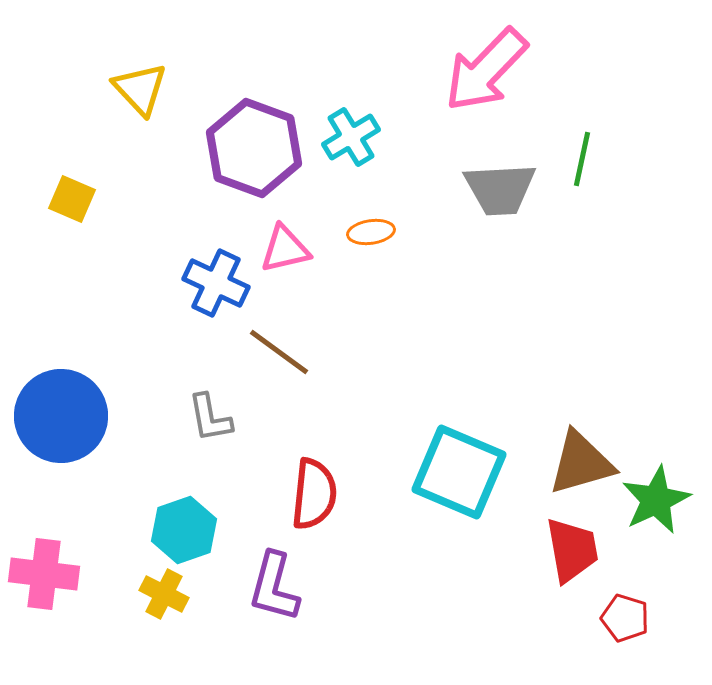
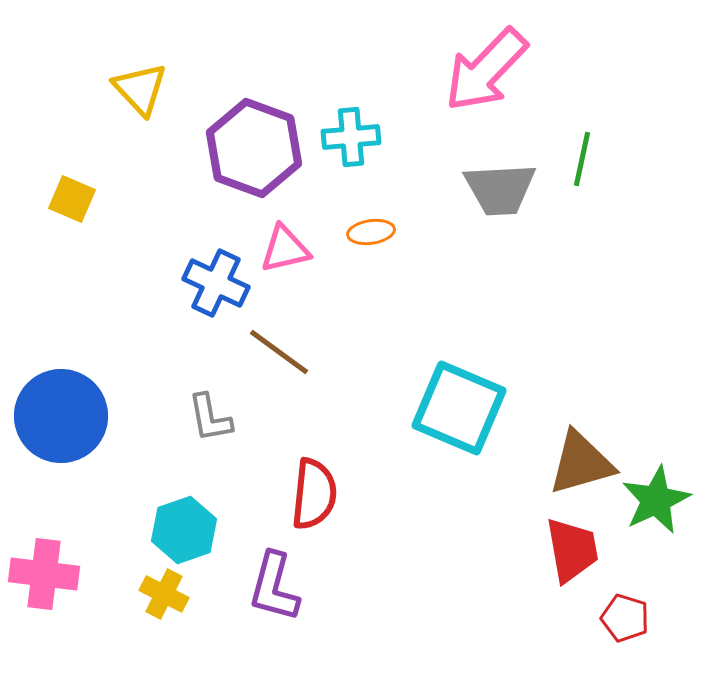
cyan cross: rotated 26 degrees clockwise
cyan square: moved 64 px up
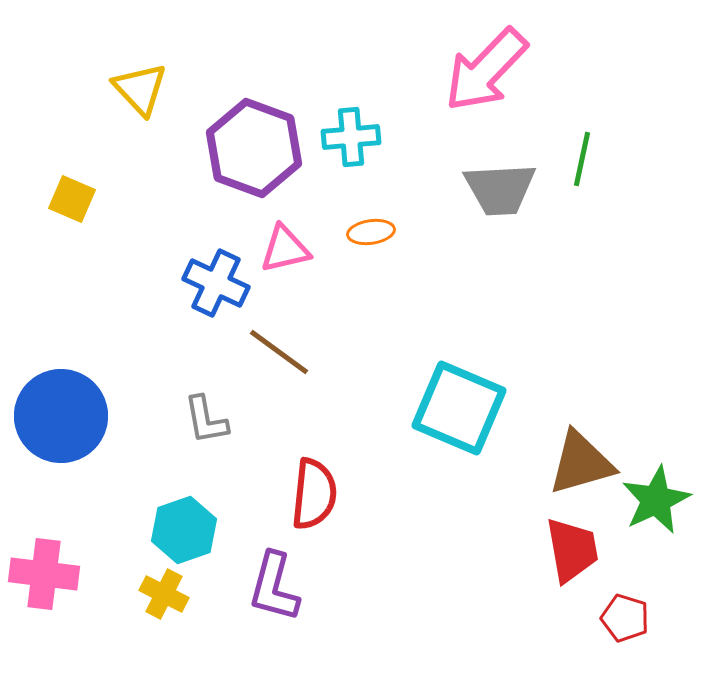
gray L-shape: moved 4 px left, 2 px down
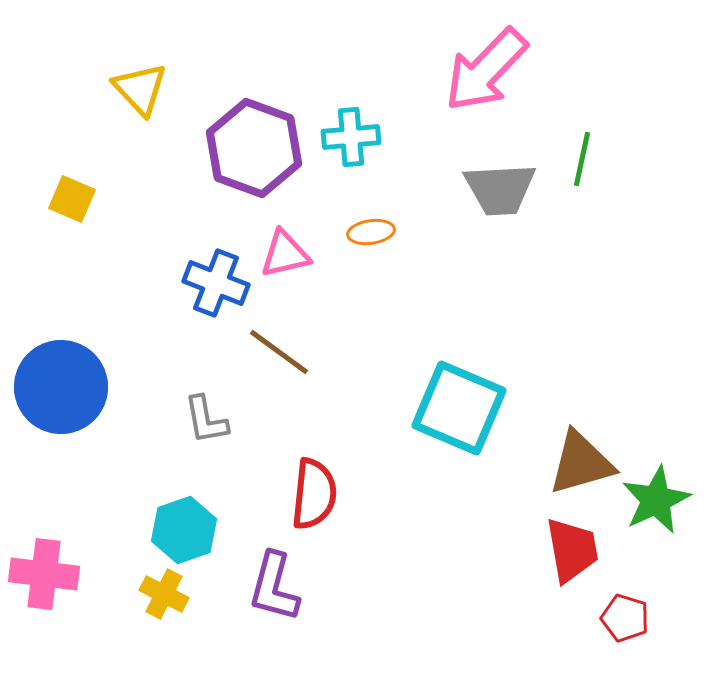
pink triangle: moved 5 px down
blue cross: rotated 4 degrees counterclockwise
blue circle: moved 29 px up
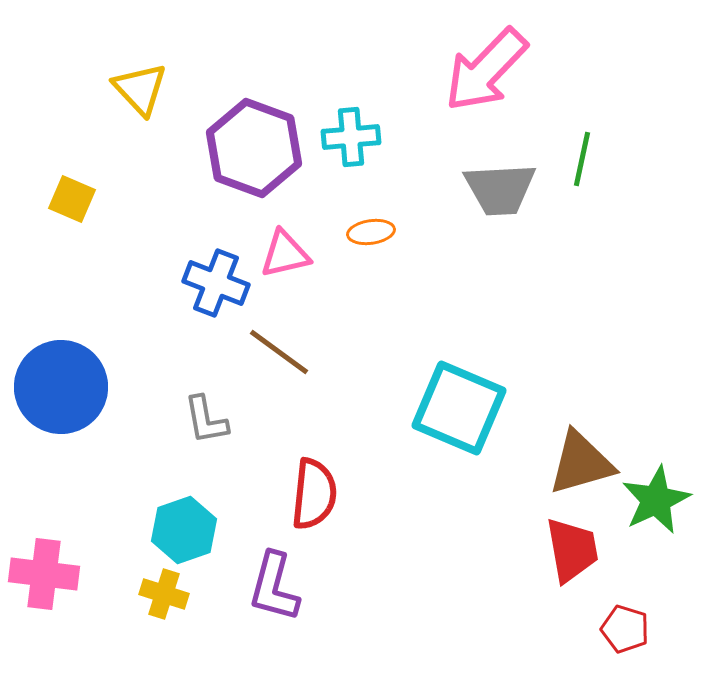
yellow cross: rotated 9 degrees counterclockwise
red pentagon: moved 11 px down
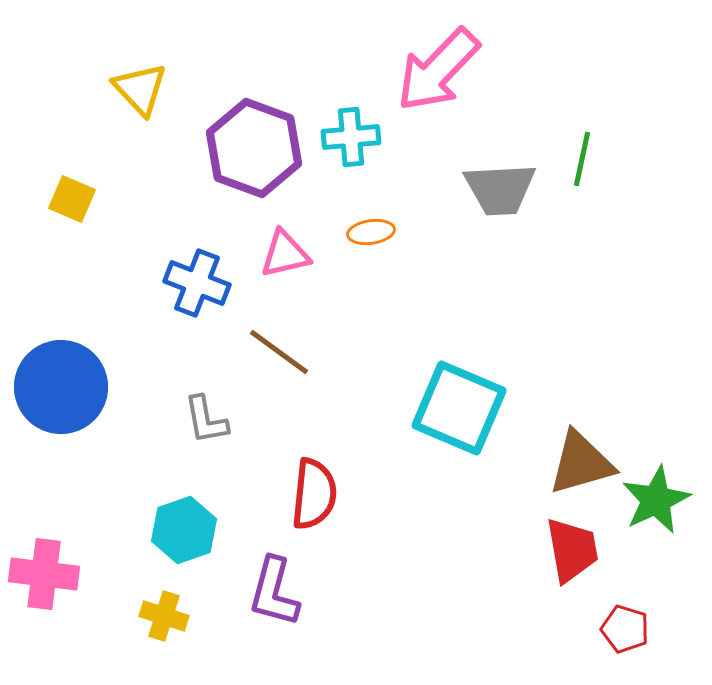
pink arrow: moved 48 px left
blue cross: moved 19 px left
purple L-shape: moved 5 px down
yellow cross: moved 22 px down
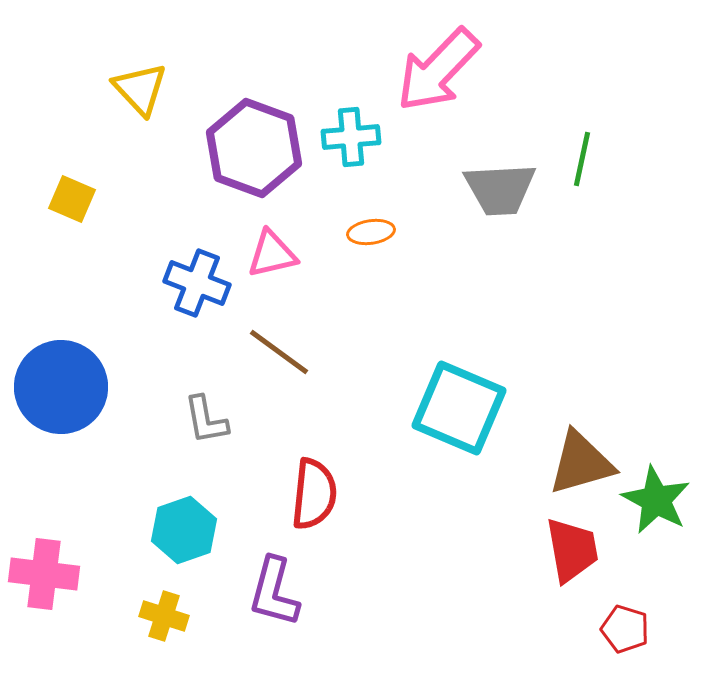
pink triangle: moved 13 px left
green star: rotated 18 degrees counterclockwise
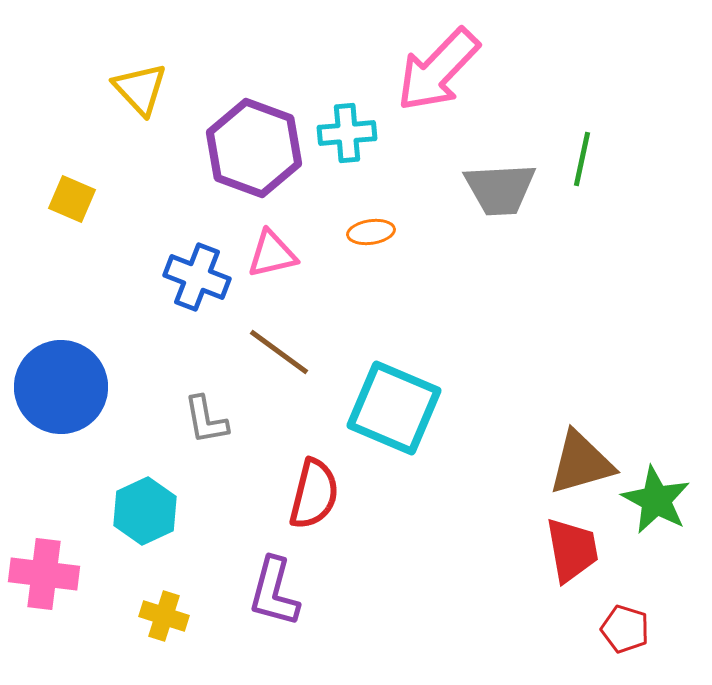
cyan cross: moved 4 px left, 4 px up
blue cross: moved 6 px up
cyan square: moved 65 px left
red semicircle: rotated 8 degrees clockwise
cyan hexagon: moved 39 px left, 19 px up; rotated 6 degrees counterclockwise
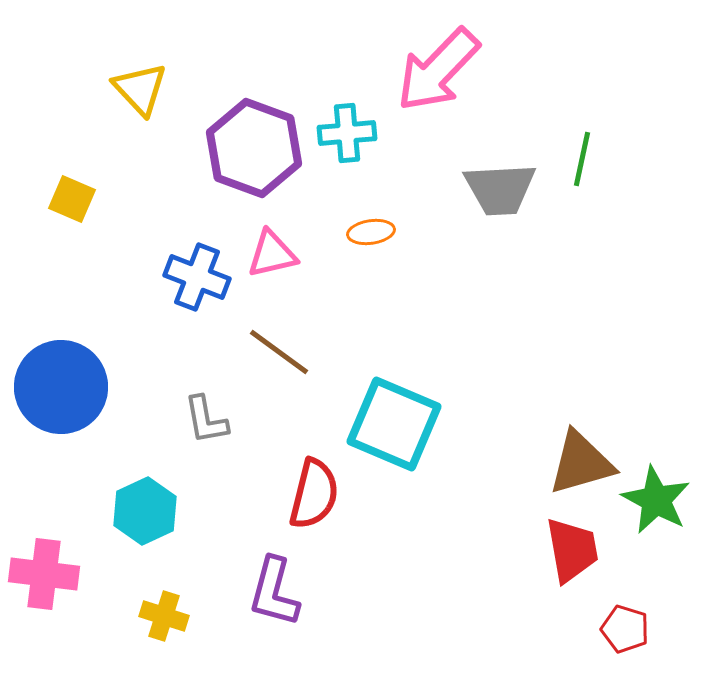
cyan square: moved 16 px down
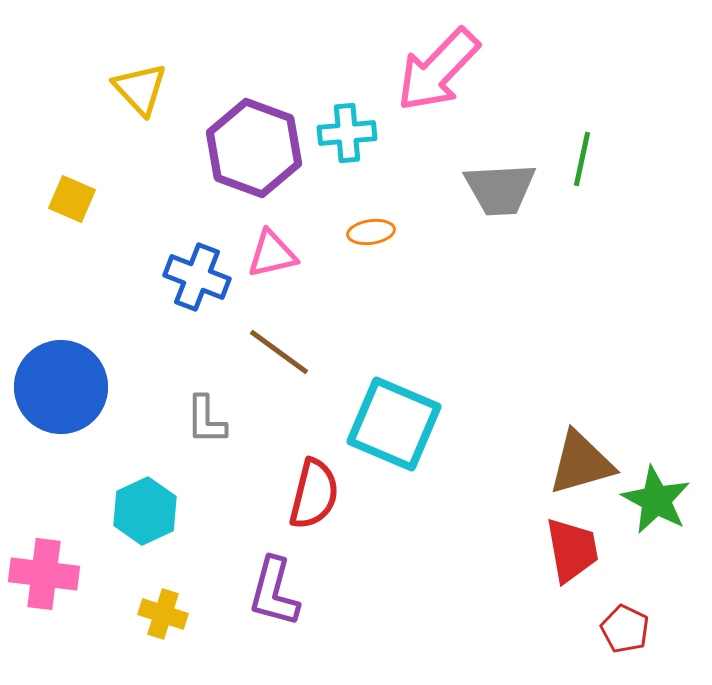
gray L-shape: rotated 10 degrees clockwise
yellow cross: moved 1 px left, 2 px up
red pentagon: rotated 9 degrees clockwise
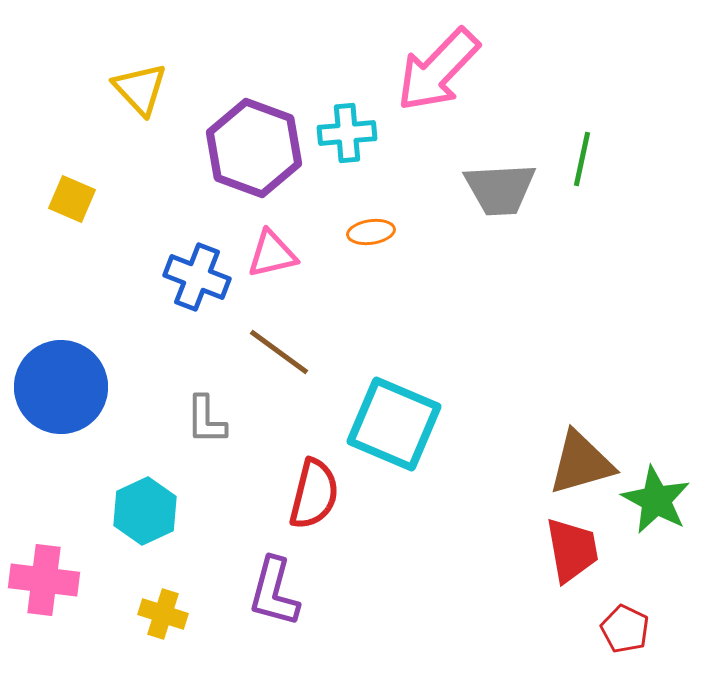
pink cross: moved 6 px down
